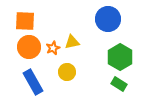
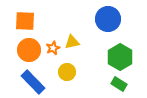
orange circle: moved 3 px down
blue rectangle: rotated 15 degrees counterclockwise
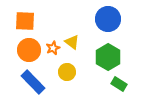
yellow triangle: rotated 49 degrees clockwise
green hexagon: moved 12 px left
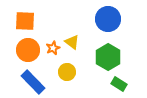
orange circle: moved 1 px left
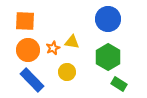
yellow triangle: rotated 28 degrees counterclockwise
blue rectangle: moved 1 px left, 2 px up
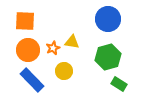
green hexagon: rotated 15 degrees clockwise
yellow circle: moved 3 px left, 1 px up
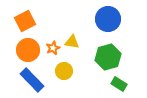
orange square: rotated 30 degrees counterclockwise
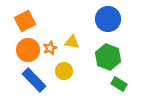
orange star: moved 3 px left
green hexagon: rotated 25 degrees counterclockwise
blue rectangle: moved 2 px right
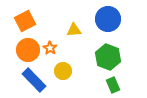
yellow triangle: moved 2 px right, 12 px up; rotated 14 degrees counterclockwise
orange star: rotated 16 degrees counterclockwise
yellow circle: moved 1 px left
green rectangle: moved 6 px left, 1 px down; rotated 35 degrees clockwise
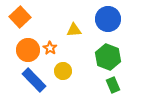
orange square: moved 5 px left, 4 px up; rotated 15 degrees counterclockwise
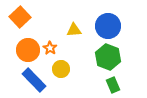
blue circle: moved 7 px down
yellow circle: moved 2 px left, 2 px up
